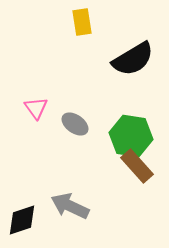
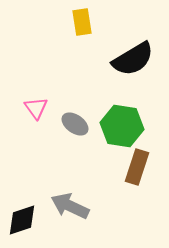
green hexagon: moved 9 px left, 10 px up
brown rectangle: moved 1 px down; rotated 60 degrees clockwise
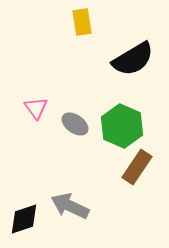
green hexagon: rotated 15 degrees clockwise
brown rectangle: rotated 16 degrees clockwise
black diamond: moved 2 px right, 1 px up
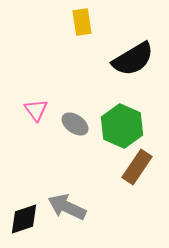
pink triangle: moved 2 px down
gray arrow: moved 3 px left, 1 px down
